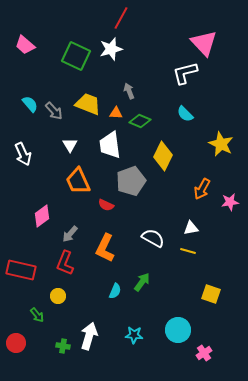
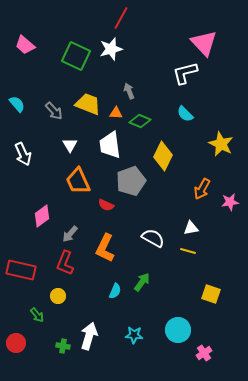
cyan semicircle at (30, 104): moved 13 px left
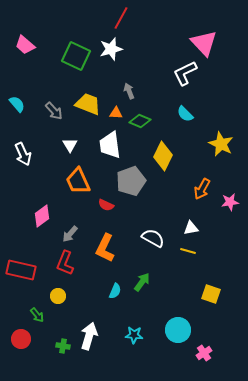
white L-shape at (185, 73): rotated 12 degrees counterclockwise
red circle at (16, 343): moved 5 px right, 4 px up
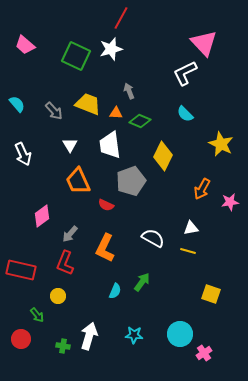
cyan circle at (178, 330): moved 2 px right, 4 px down
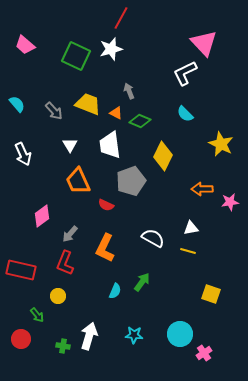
orange triangle at (116, 113): rotated 24 degrees clockwise
orange arrow at (202, 189): rotated 60 degrees clockwise
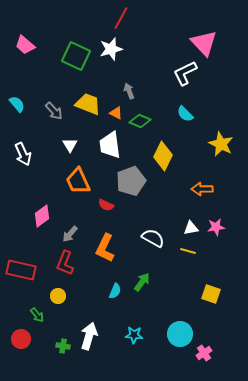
pink star at (230, 202): moved 14 px left, 25 px down
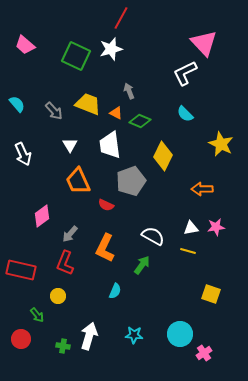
white semicircle at (153, 238): moved 2 px up
green arrow at (142, 282): moved 17 px up
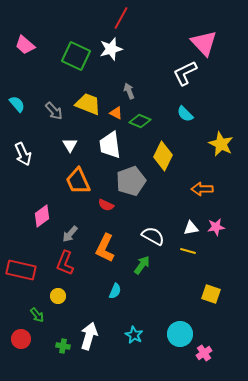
cyan star at (134, 335): rotated 24 degrees clockwise
